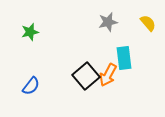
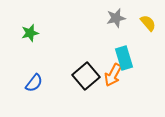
gray star: moved 8 px right, 4 px up
green star: moved 1 px down
cyan rectangle: rotated 10 degrees counterclockwise
orange arrow: moved 5 px right
blue semicircle: moved 3 px right, 3 px up
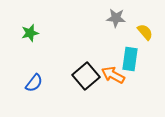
gray star: rotated 18 degrees clockwise
yellow semicircle: moved 3 px left, 9 px down
cyan rectangle: moved 6 px right, 1 px down; rotated 25 degrees clockwise
orange arrow: rotated 90 degrees clockwise
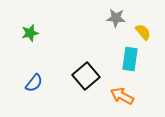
yellow semicircle: moved 2 px left
orange arrow: moved 9 px right, 21 px down
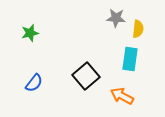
yellow semicircle: moved 5 px left, 3 px up; rotated 48 degrees clockwise
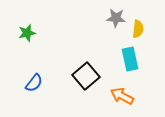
green star: moved 3 px left
cyan rectangle: rotated 20 degrees counterclockwise
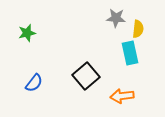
cyan rectangle: moved 6 px up
orange arrow: rotated 35 degrees counterclockwise
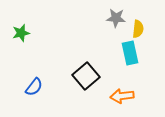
green star: moved 6 px left
blue semicircle: moved 4 px down
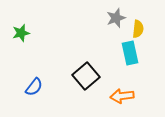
gray star: rotated 24 degrees counterclockwise
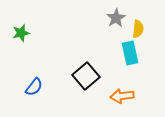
gray star: rotated 12 degrees counterclockwise
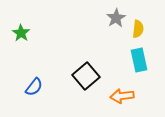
green star: rotated 24 degrees counterclockwise
cyan rectangle: moved 9 px right, 7 px down
